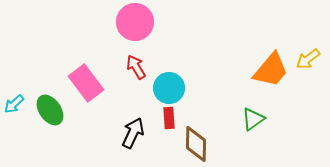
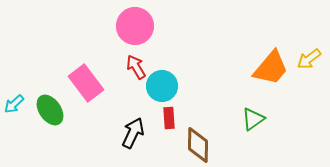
pink circle: moved 4 px down
yellow arrow: moved 1 px right
orange trapezoid: moved 2 px up
cyan circle: moved 7 px left, 2 px up
brown diamond: moved 2 px right, 1 px down
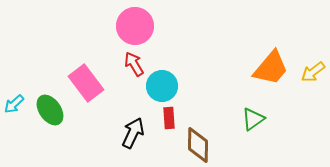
yellow arrow: moved 4 px right, 13 px down
red arrow: moved 2 px left, 3 px up
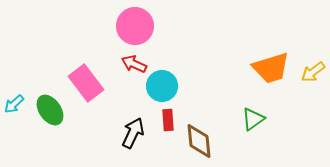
red arrow: rotated 35 degrees counterclockwise
orange trapezoid: rotated 33 degrees clockwise
red rectangle: moved 1 px left, 2 px down
brown diamond: moved 1 px right, 4 px up; rotated 6 degrees counterclockwise
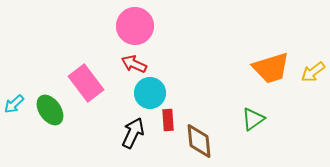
cyan circle: moved 12 px left, 7 px down
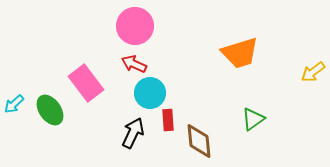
orange trapezoid: moved 31 px left, 15 px up
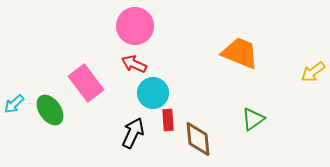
orange trapezoid: rotated 141 degrees counterclockwise
cyan circle: moved 3 px right
brown diamond: moved 1 px left, 2 px up
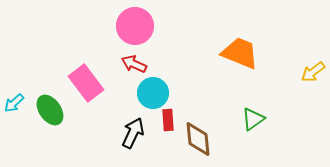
cyan arrow: moved 1 px up
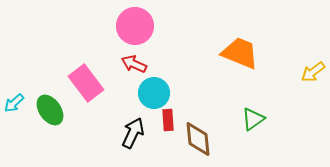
cyan circle: moved 1 px right
